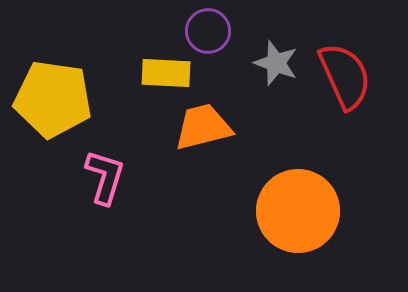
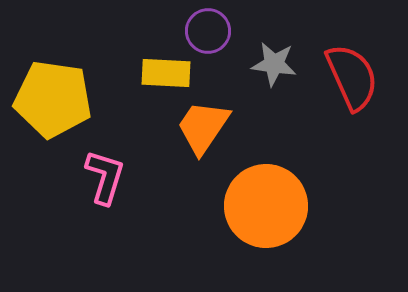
gray star: moved 2 px left, 1 px down; rotated 12 degrees counterclockwise
red semicircle: moved 7 px right, 1 px down
orange trapezoid: rotated 42 degrees counterclockwise
orange circle: moved 32 px left, 5 px up
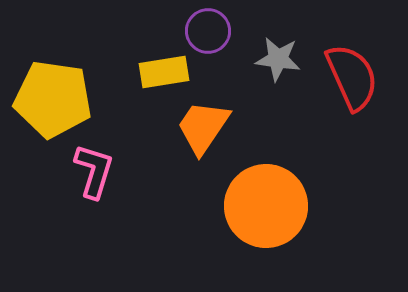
gray star: moved 4 px right, 5 px up
yellow rectangle: moved 2 px left, 1 px up; rotated 12 degrees counterclockwise
pink L-shape: moved 11 px left, 6 px up
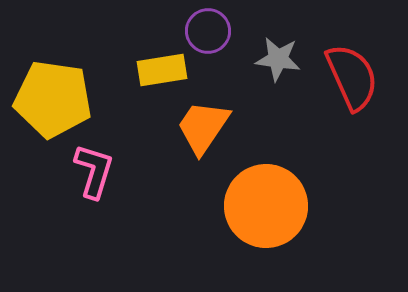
yellow rectangle: moved 2 px left, 2 px up
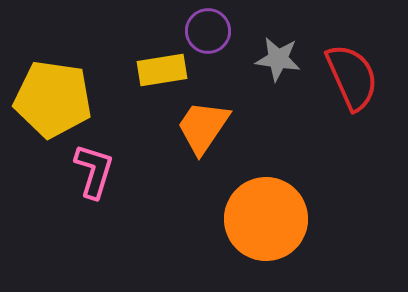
orange circle: moved 13 px down
